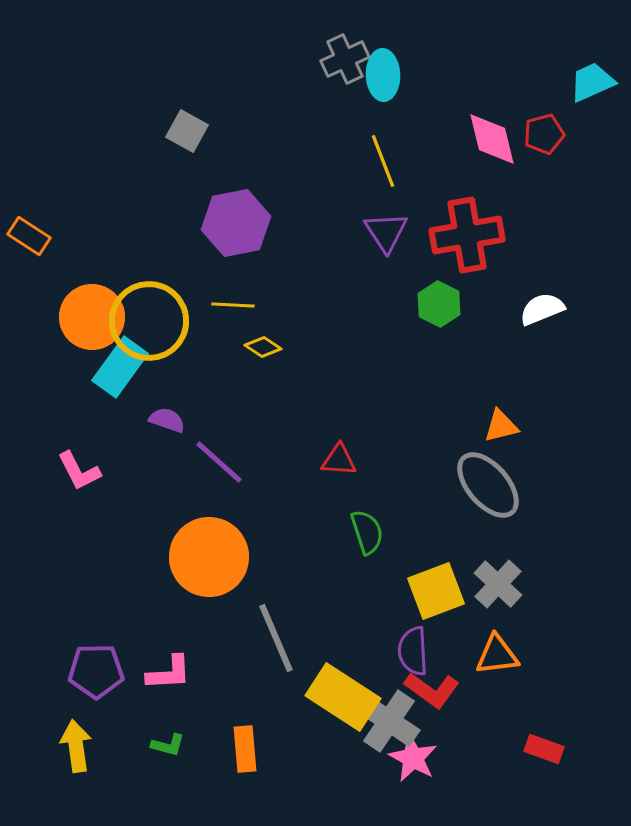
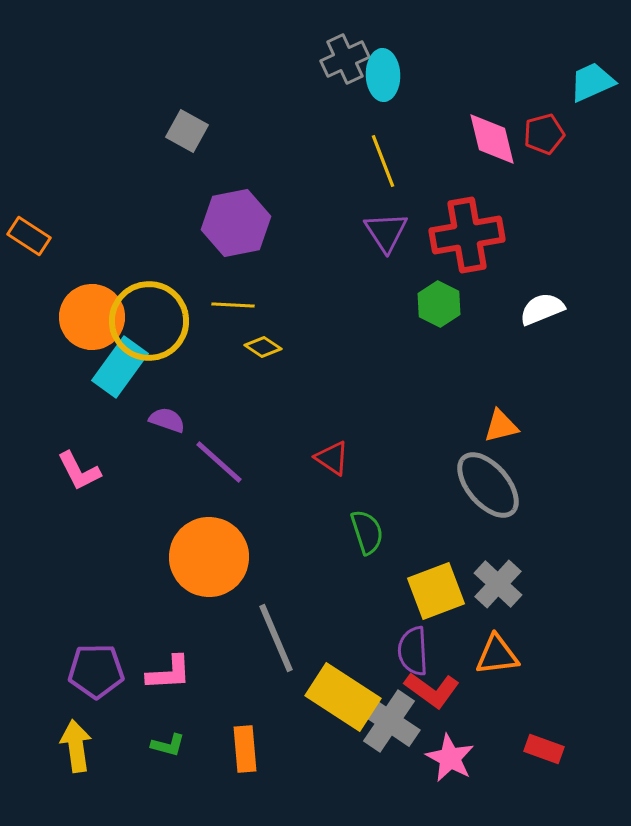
red triangle at (339, 460): moved 7 px left, 2 px up; rotated 30 degrees clockwise
pink star at (413, 758): moved 37 px right
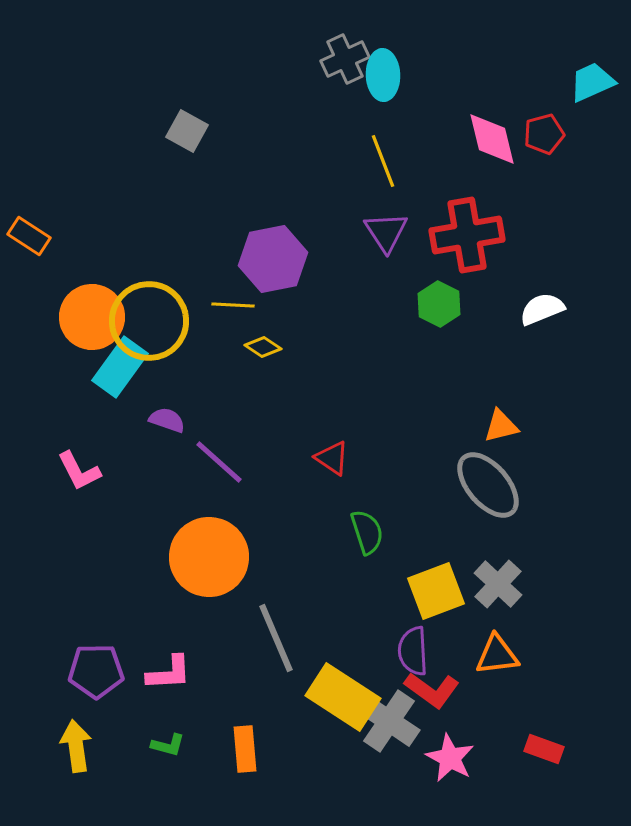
purple hexagon at (236, 223): moved 37 px right, 36 px down
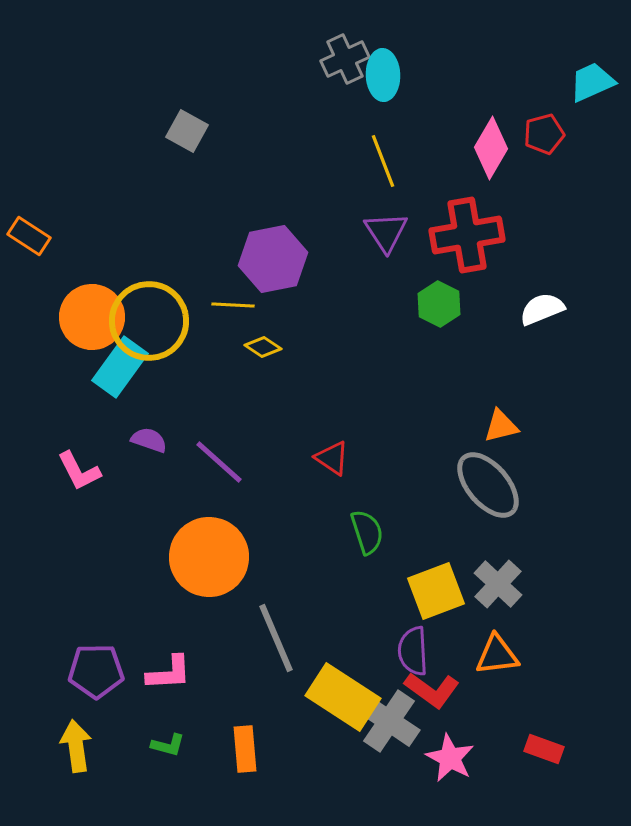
pink diamond at (492, 139): moved 1 px left, 9 px down; rotated 44 degrees clockwise
purple semicircle at (167, 420): moved 18 px left, 20 px down
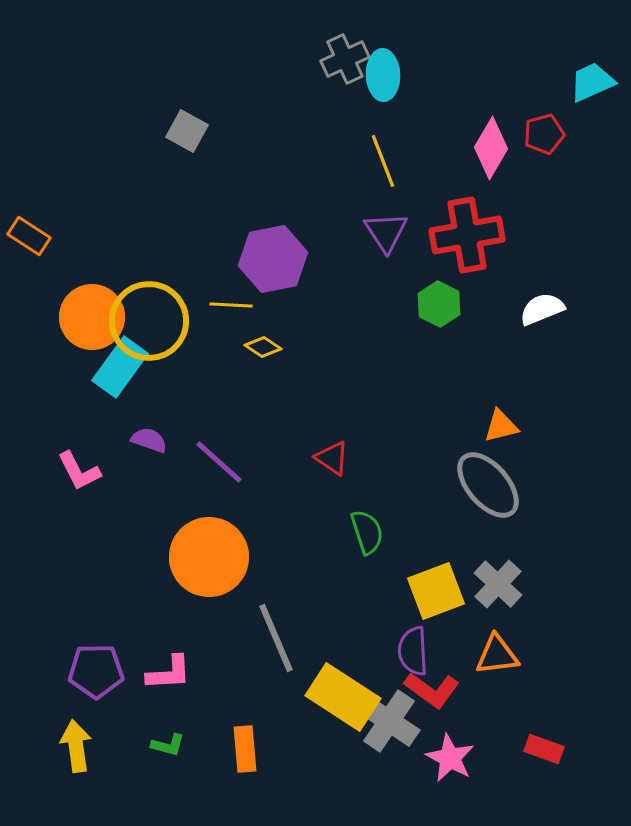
yellow line at (233, 305): moved 2 px left
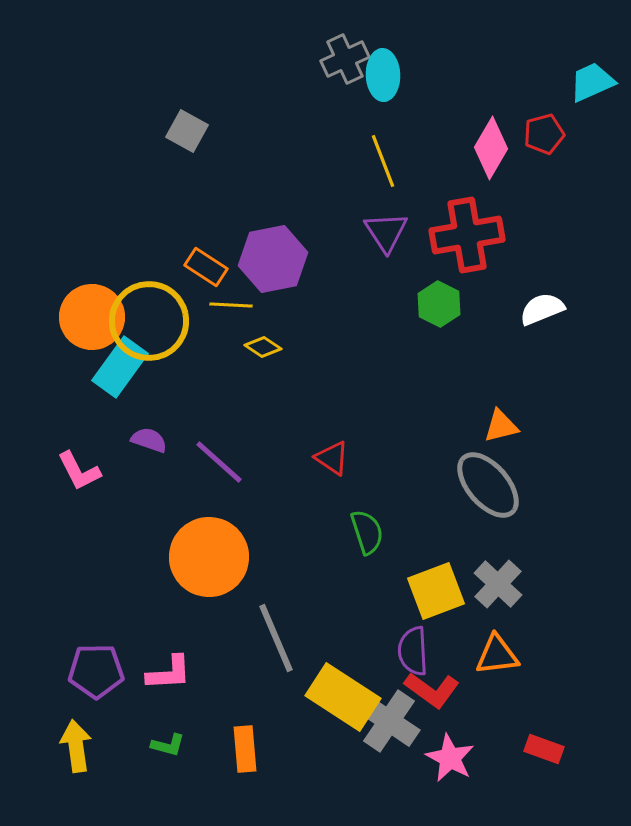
orange rectangle at (29, 236): moved 177 px right, 31 px down
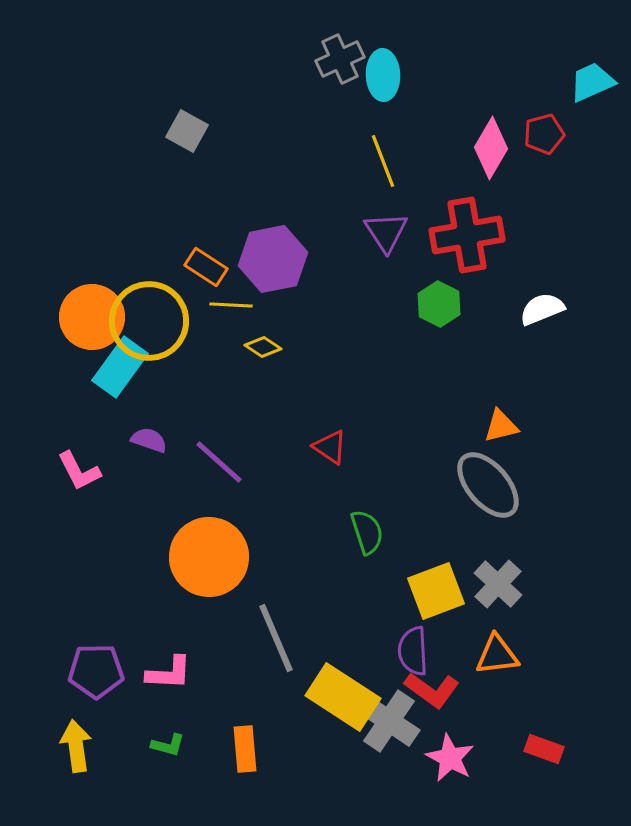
gray cross at (345, 59): moved 5 px left
red triangle at (332, 458): moved 2 px left, 11 px up
pink L-shape at (169, 673): rotated 6 degrees clockwise
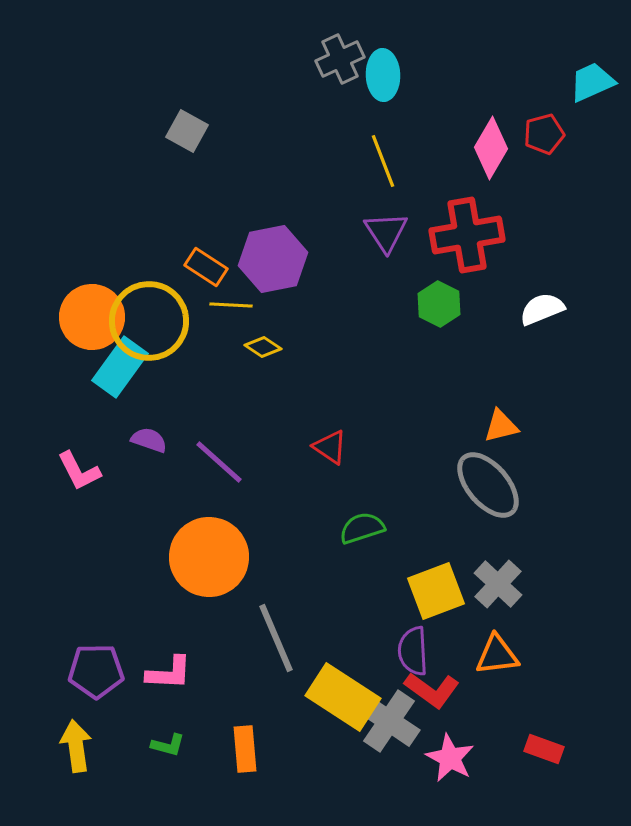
green semicircle at (367, 532): moved 5 px left, 4 px up; rotated 90 degrees counterclockwise
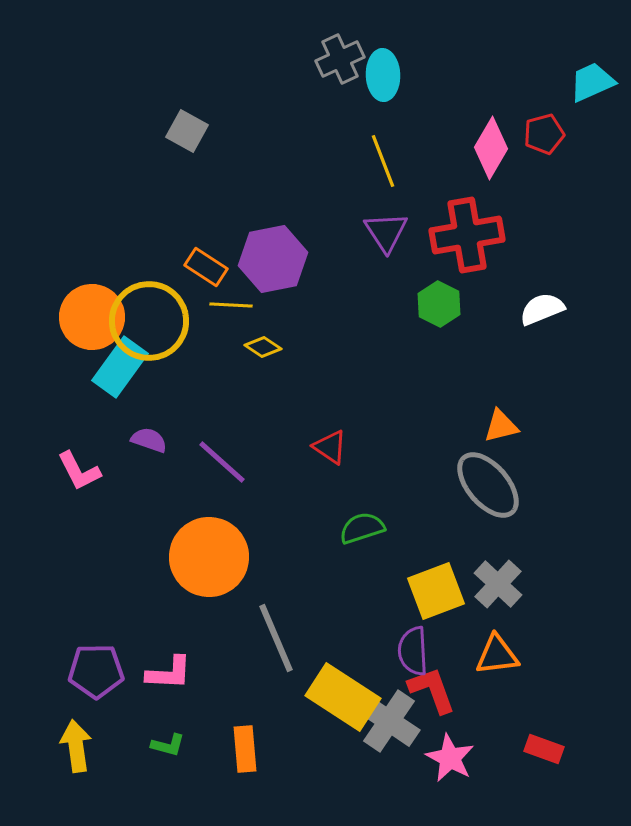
purple line at (219, 462): moved 3 px right
red L-shape at (432, 690): rotated 146 degrees counterclockwise
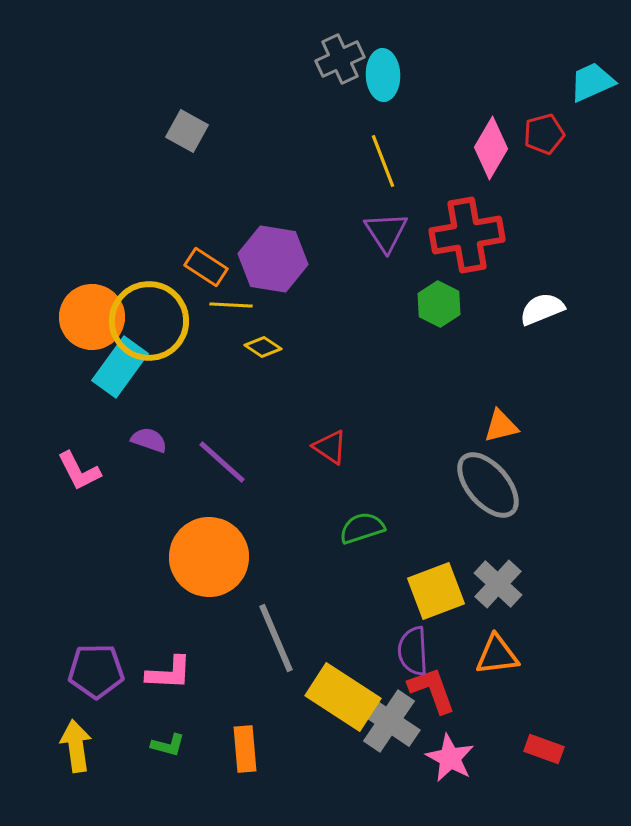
purple hexagon at (273, 259): rotated 20 degrees clockwise
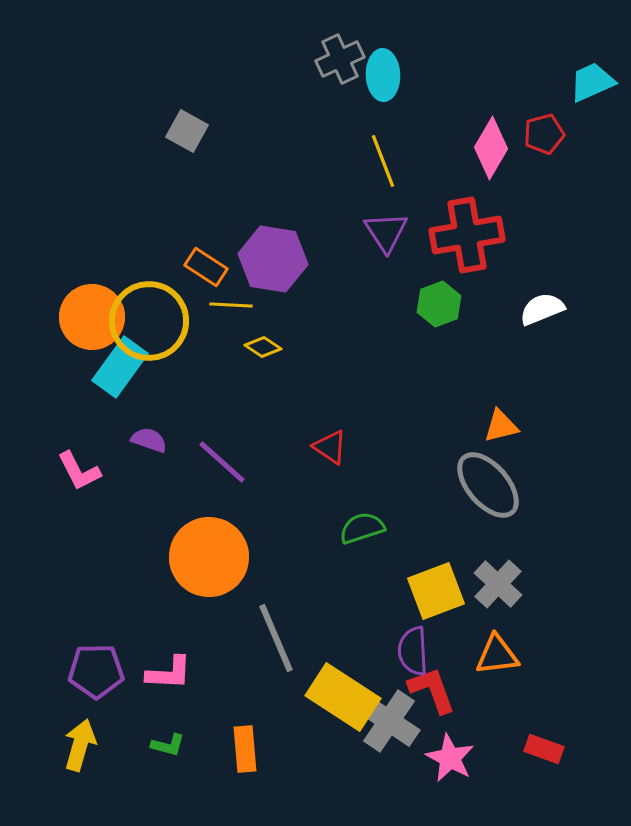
green hexagon at (439, 304): rotated 12 degrees clockwise
yellow arrow at (76, 746): moved 4 px right, 1 px up; rotated 24 degrees clockwise
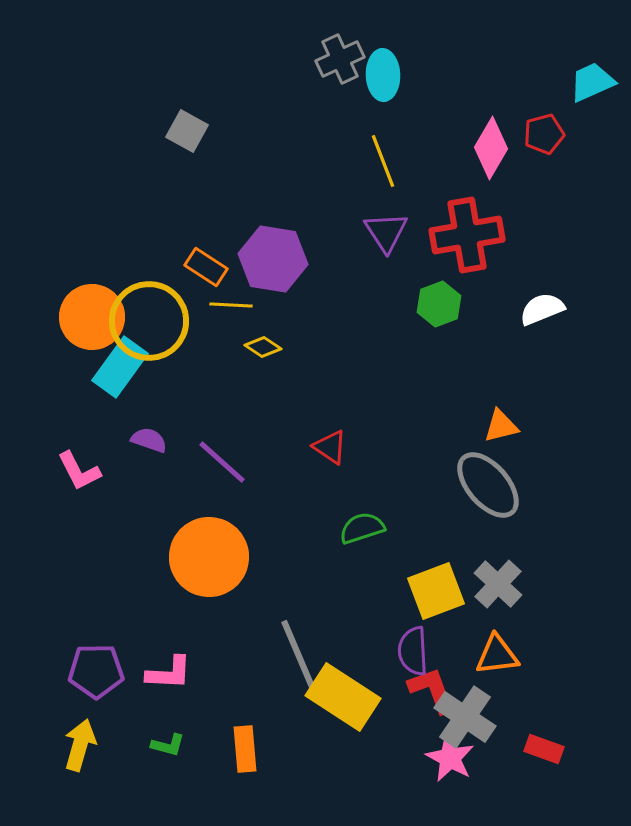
gray line at (276, 638): moved 22 px right, 16 px down
gray cross at (389, 721): moved 76 px right, 4 px up
